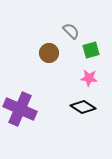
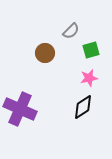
gray semicircle: rotated 90 degrees clockwise
brown circle: moved 4 px left
pink star: rotated 18 degrees counterclockwise
black diamond: rotated 65 degrees counterclockwise
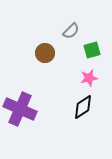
green square: moved 1 px right
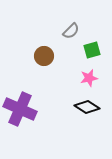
brown circle: moved 1 px left, 3 px down
black diamond: moved 4 px right; rotated 65 degrees clockwise
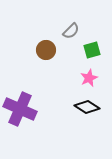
brown circle: moved 2 px right, 6 px up
pink star: rotated 12 degrees counterclockwise
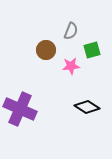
gray semicircle: rotated 24 degrees counterclockwise
pink star: moved 18 px left, 12 px up; rotated 18 degrees clockwise
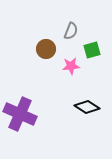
brown circle: moved 1 px up
purple cross: moved 5 px down
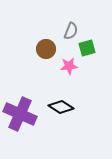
green square: moved 5 px left, 2 px up
pink star: moved 2 px left
black diamond: moved 26 px left
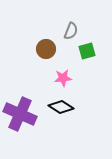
green square: moved 3 px down
pink star: moved 6 px left, 12 px down
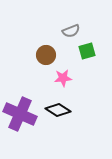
gray semicircle: rotated 48 degrees clockwise
brown circle: moved 6 px down
black diamond: moved 3 px left, 3 px down
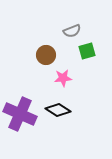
gray semicircle: moved 1 px right
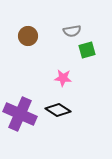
gray semicircle: rotated 12 degrees clockwise
green square: moved 1 px up
brown circle: moved 18 px left, 19 px up
pink star: rotated 12 degrees clockwise
